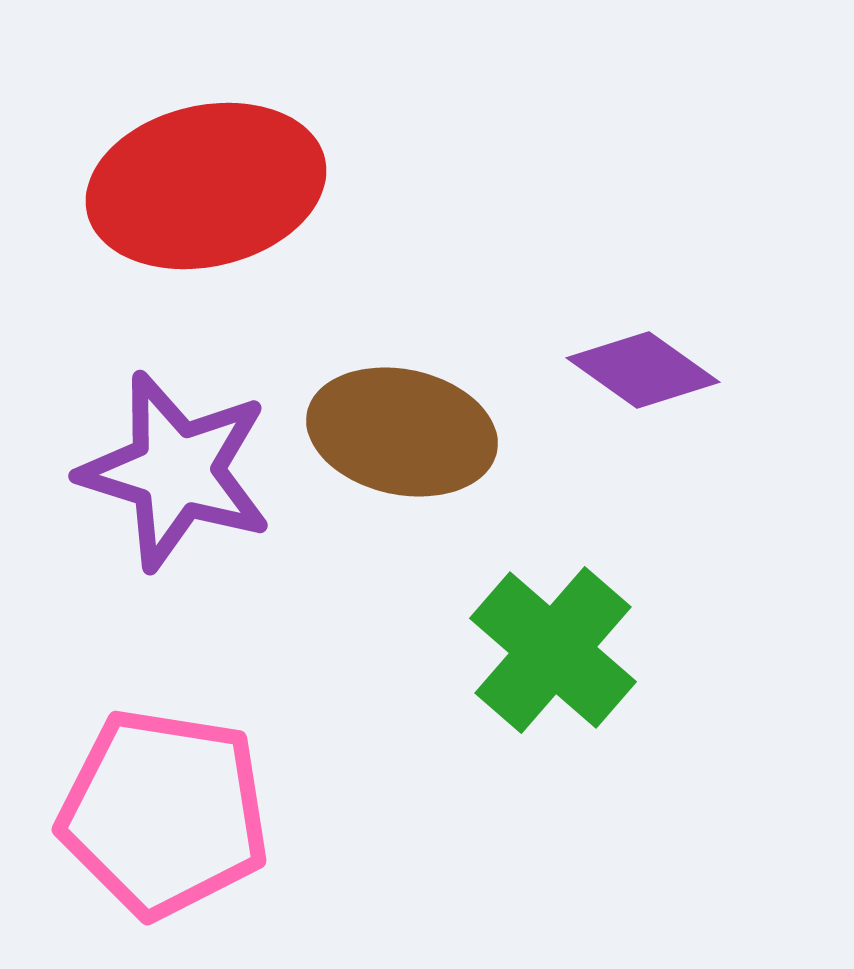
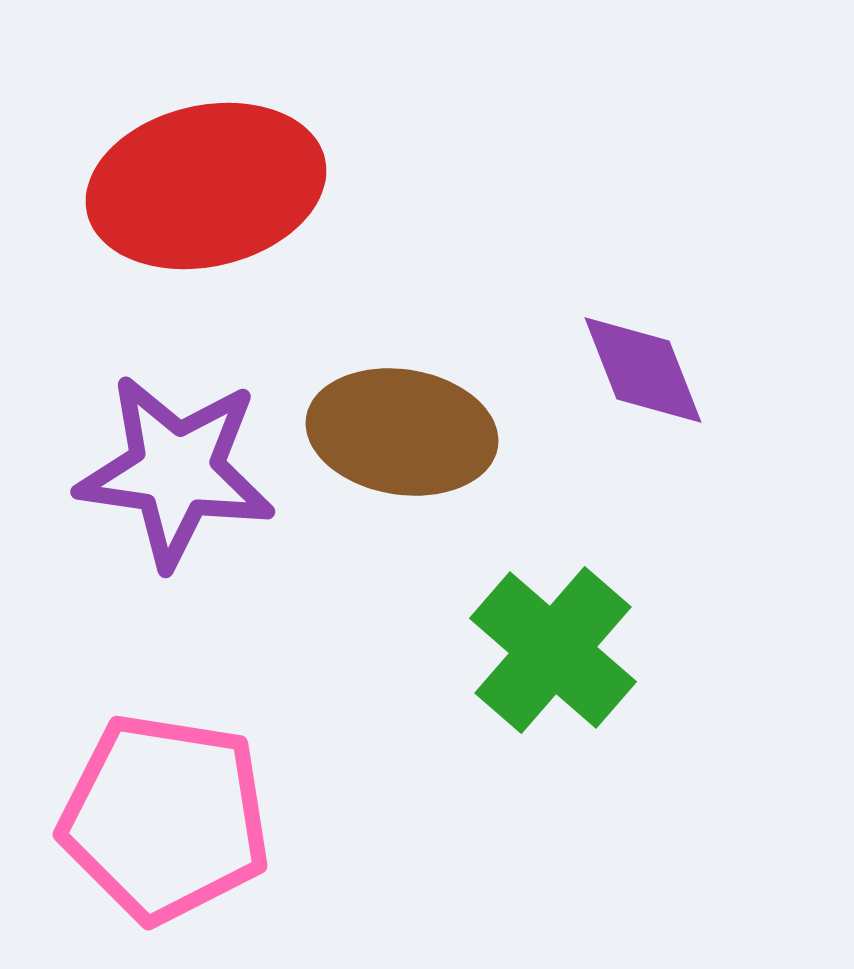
purple diamond: rotated 33 degrees clockwise
brown ellipse: rotated 3 degrees counterclockwise
purple star: rotated 9 degrees counterclockwise
pink pentagon: moved 1 px right, 5 px down
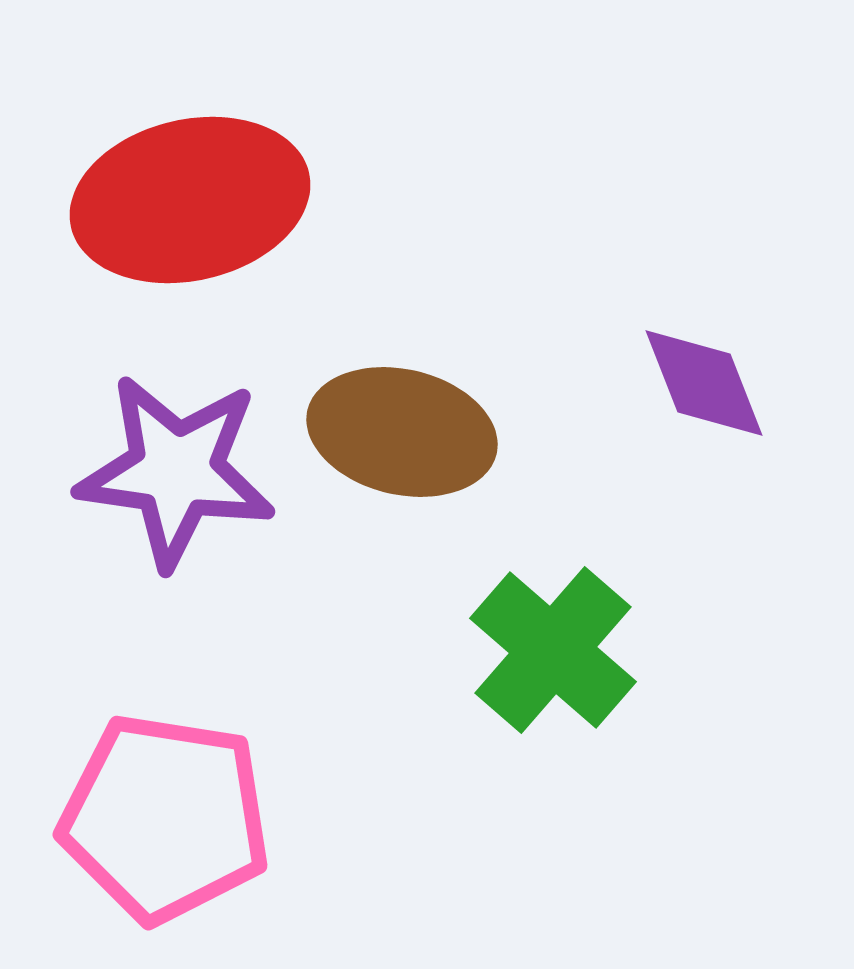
red ellipse: moved 16 px left, 14 px down
purple diamond: moved 61 px right, 13 px down
brown ellipse: rotated 4 degrees clockwise
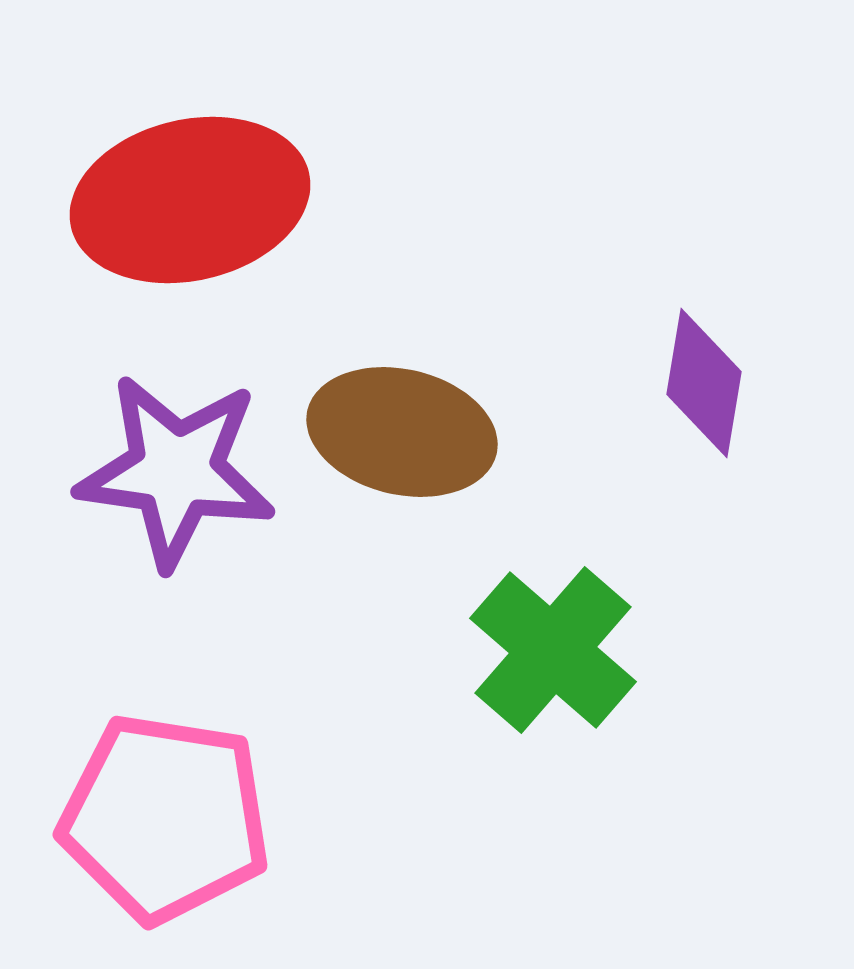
purple diamond: rotated 31 degrees clockwise
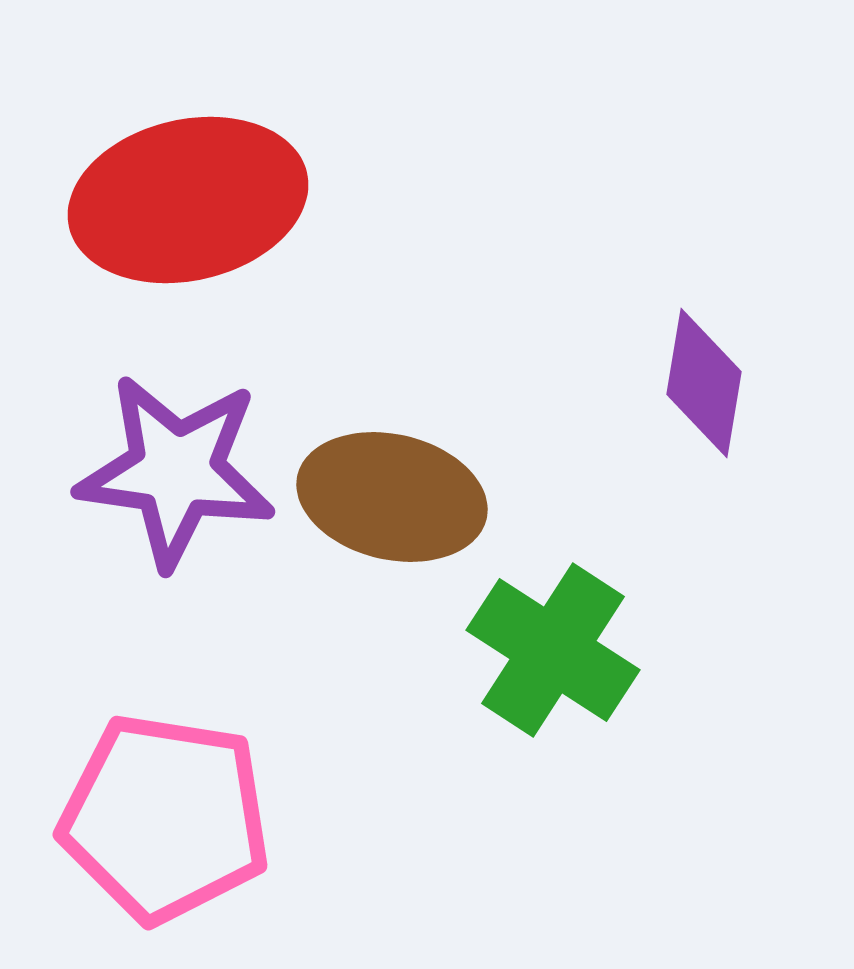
red ellipse: moved 2 px left
brown ellipse: moved 10 px left, 65 px down
green cross: rotated 8 degrees counterclockwise
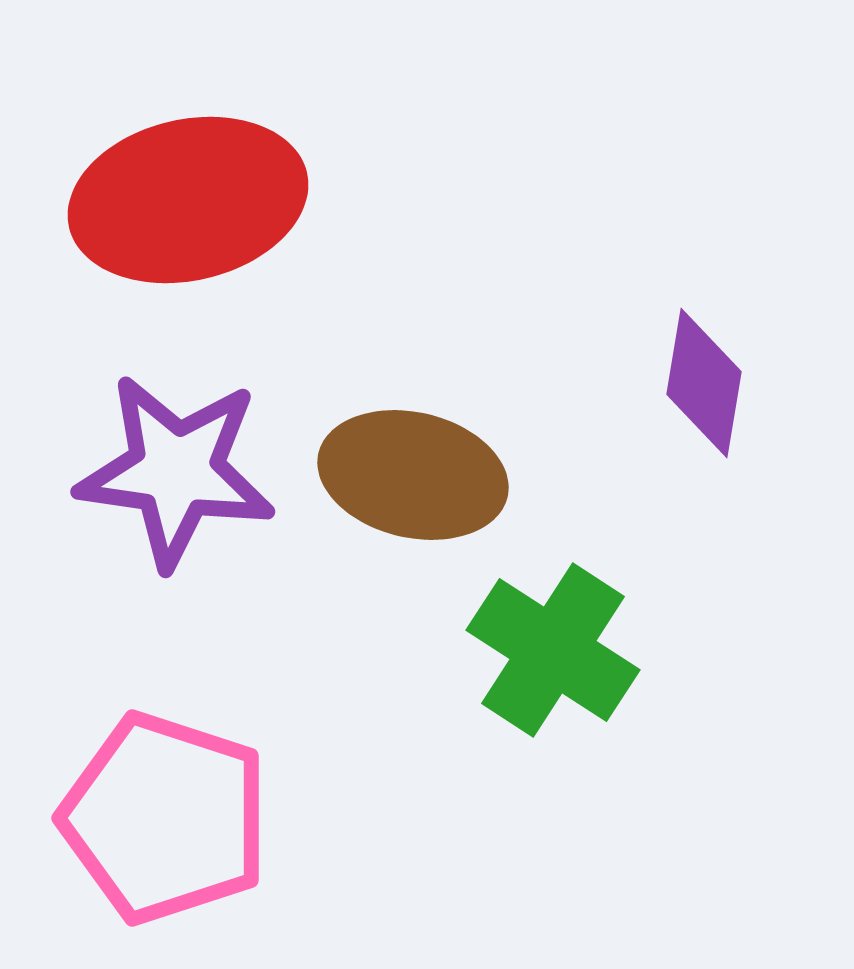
brown ellipse: moved 21 px right, 22 px up
pink pentagon: rotated 9 degrees clockwise
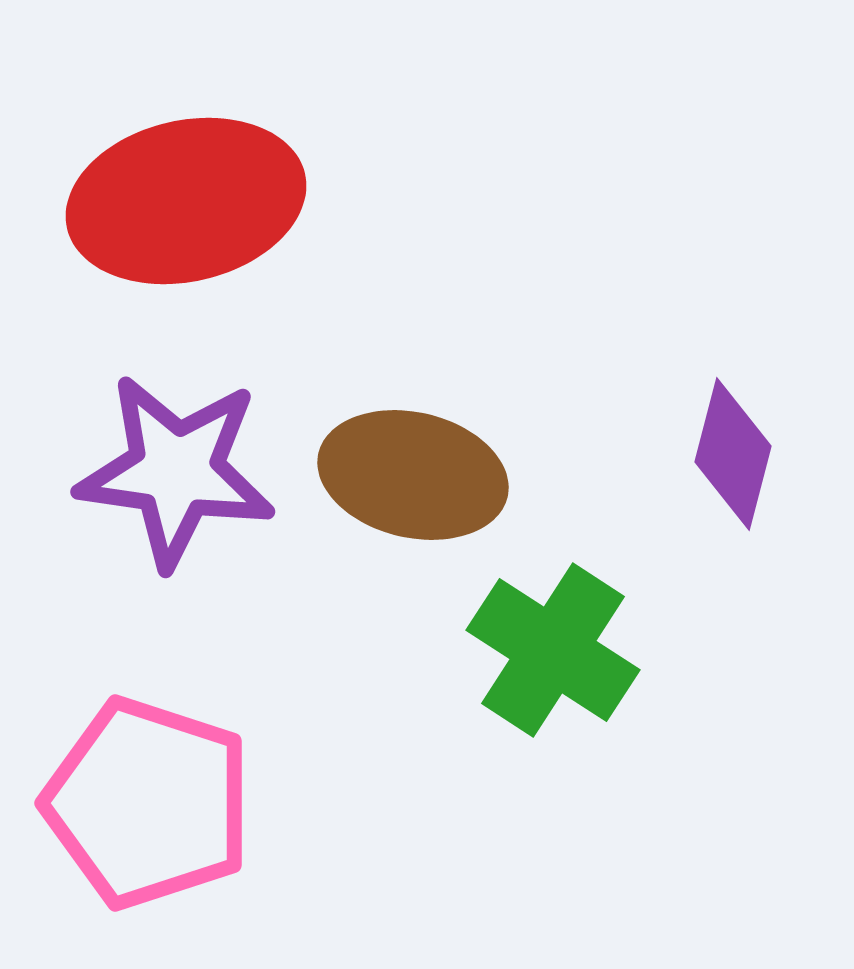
red ellipse: moved 2 px left, 1 px down
purple diamond: moved 29 px right, 71 px down; rotated 5 degrees clockwise
pink pentagon: moved 17 px left, 15 px up
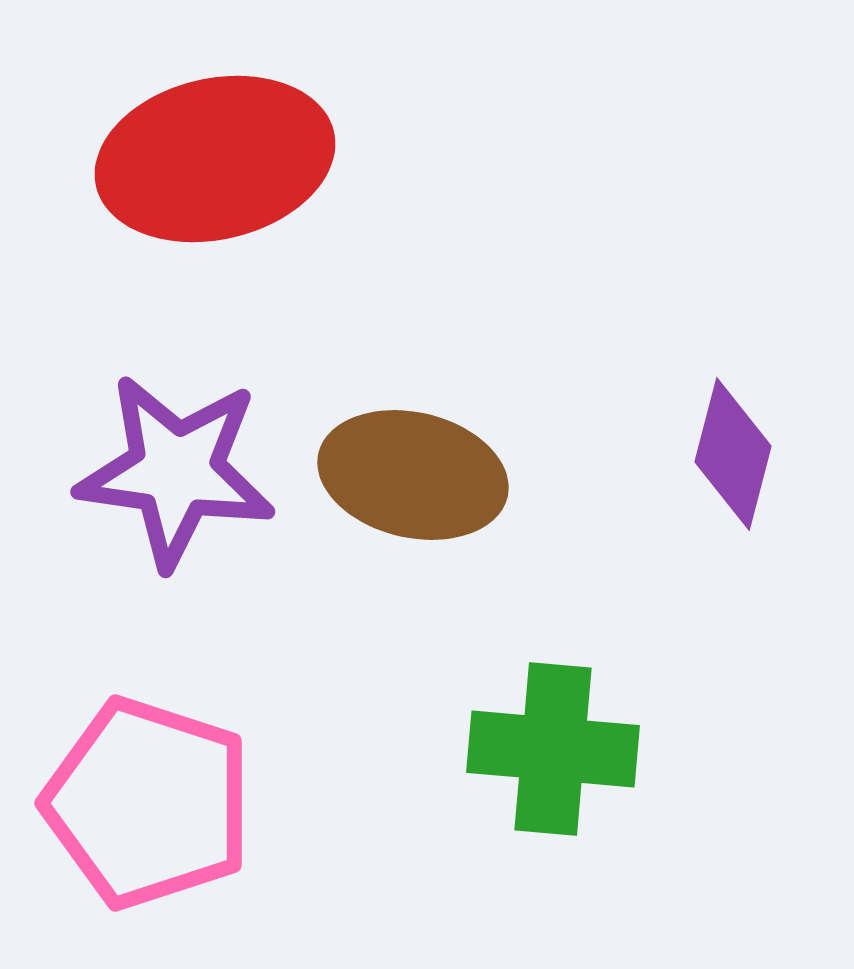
red ellipse: moved 29 px right, 42 px up
green cross: moved 99 px down; rotated 28 degrees counterclockwise
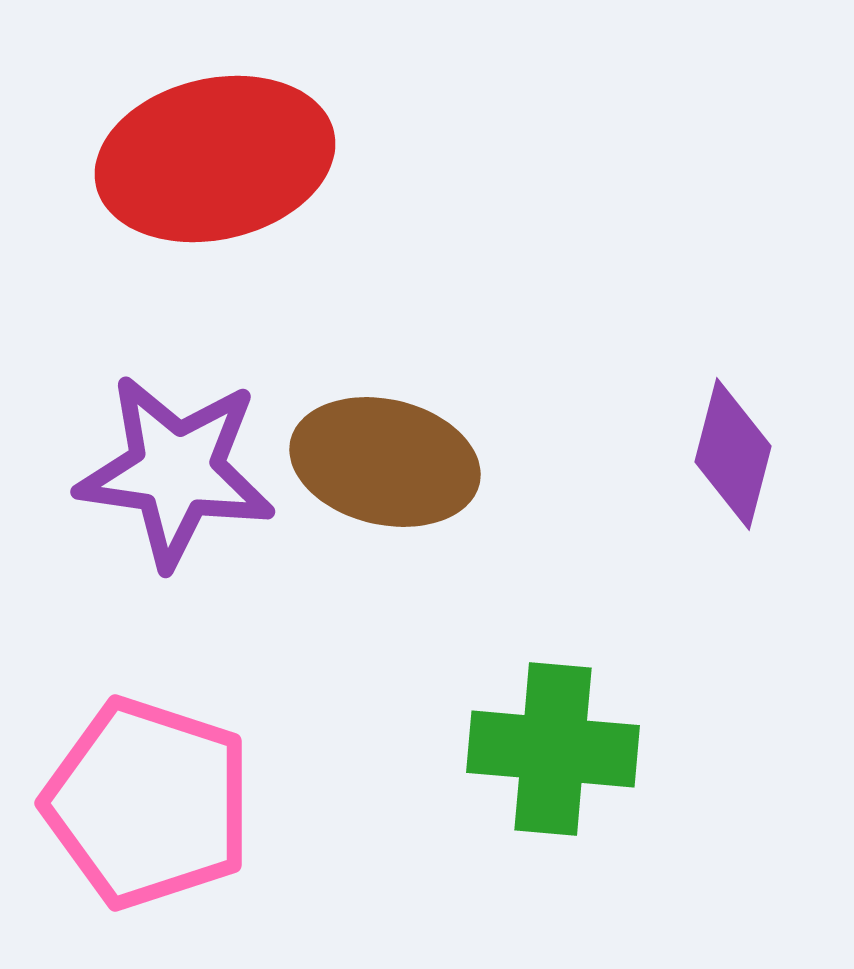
brown ellipse: moved 28 px left, 13 px up
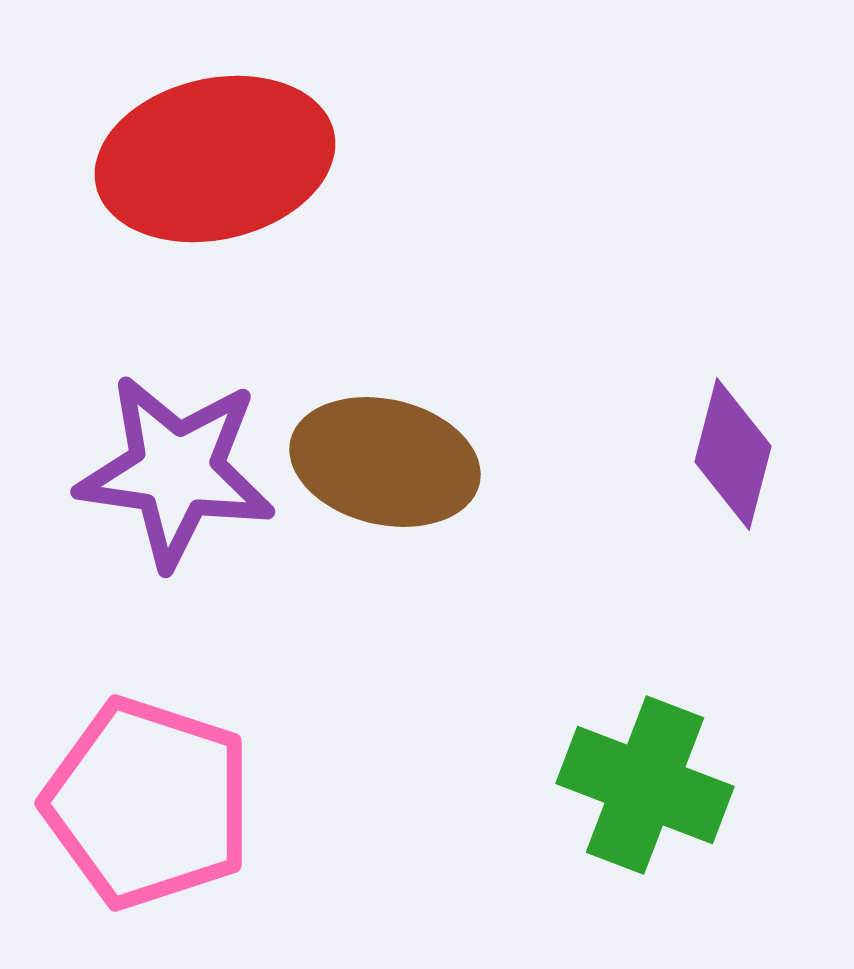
green cross: moved 92 px right, 36 px down; rotated 16 degrees clockwise
